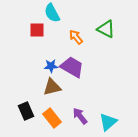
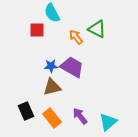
green triangle: moved 9 px left
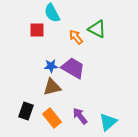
purple trapezoid: moved 1 px right, 1 px down
black rectangle: rotated 42 degrees clockwise
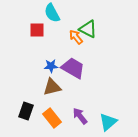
green triangle: moved 9 px left
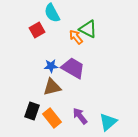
red square: rotated 28 degrees counterclockwise
black rectangle: moved 6 px right
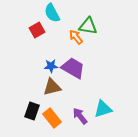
green triangle: moved 3 px up; rotated 18 degrees counterclockwise
cyan triangle: moved 5 px left, 13 px up; rotated 24 degrees clockwise
